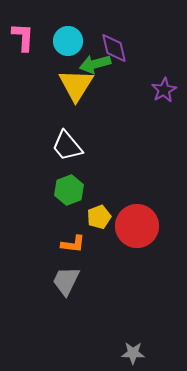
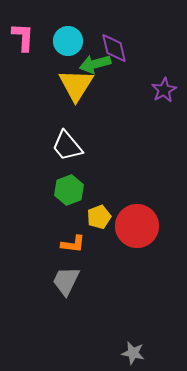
gray star: rotated 10 degrees clockwise
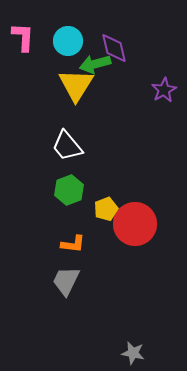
yellow pentagon: moved 7 px right, 8 px up
red circle: moved 2 px left, 2 px up
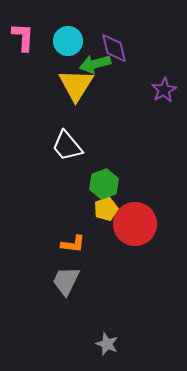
green hexagon: moved 35 px right, 6 px up
gray star: moved 26 px left, 9 px up; rotated 10 degrees clockwise
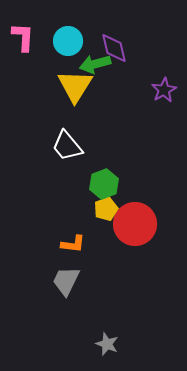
yellow triangle: moved 1 px left, 1 px down
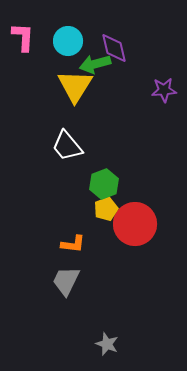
purple star: rotated 25 degrees clockwise
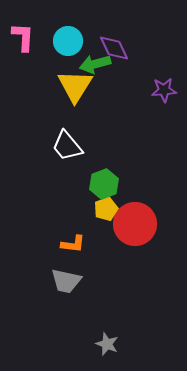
purple diamond: rotated 12 degrees counterclockwise
gray trapezoid: rotated 104 degrees counterclockwise
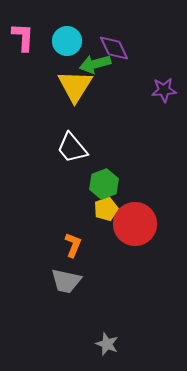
cyan circle: moved 1 px left
white trapezoid: moved 5 px right, 2 px down
orange L-shape: moved 1 px down; rotated 75 degrees counterclockwise
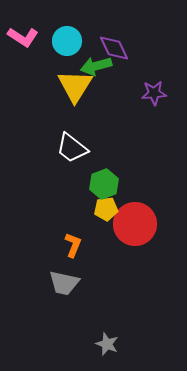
pink L-shape: rotated 120 degrees clockwise
green arrow: moved 1 px right, 2 px down
purple star: moved 10 px left, 3 px down
white trapezoid: rotated 12 degrees counterclockwise
yellow pentagon: rotated 15 degrees clockwise
gray trapezoid: moved 2 px left, 2 px down
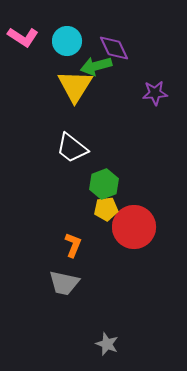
purple star: moved 1 px right
red circle: moved 1 px left, 3 px down
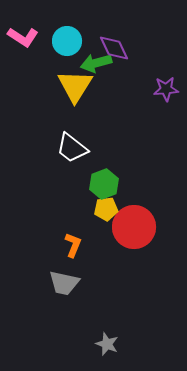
green arrow: moved 3 px up
purple star: moved 11 px right, 4 px up
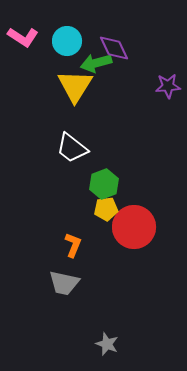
purple star: moved 2 px right, 3 px up
